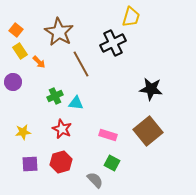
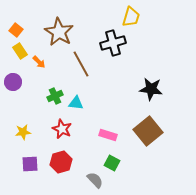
black cross: rotated 10 degrees clockwise
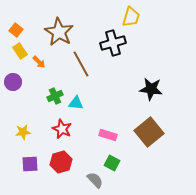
brown square: moved 1 px right, 1 px down
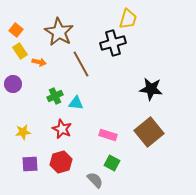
yellow trapezoid: moved 3 px left, 2 px down
orange arrow: rotated 32 degrees counterclockwise
purple circle: moved 2 px down
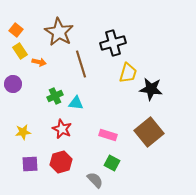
yellow trapezoid: moved 54 px down
brown line: rotated 12 degrees clockwise
